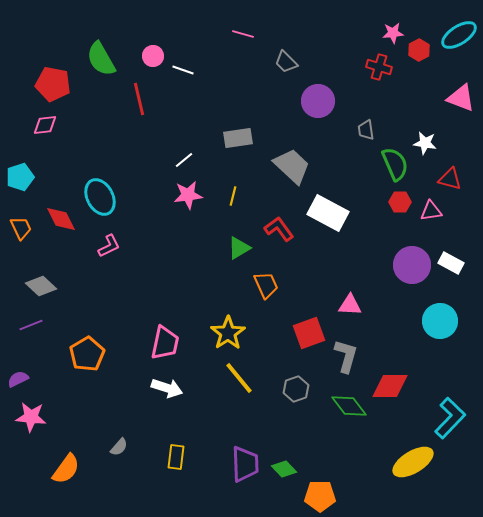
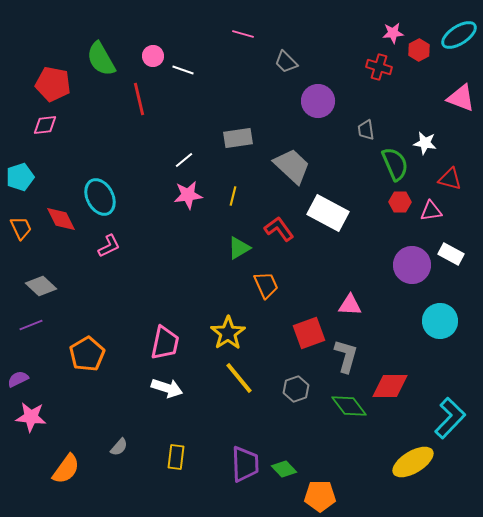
white rectangle at (451, 263): moved 9 px up
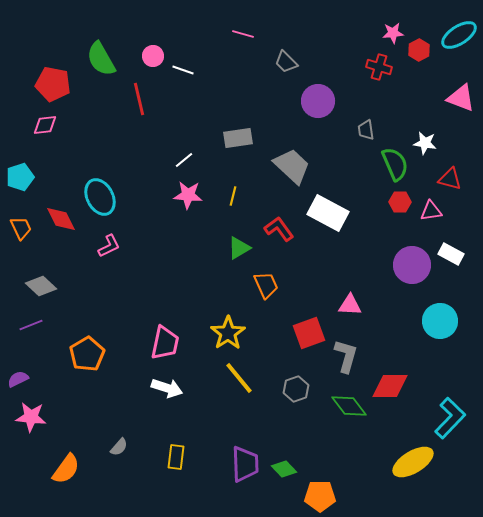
pink star at (188, 195): rotated 12 degrees clockwise
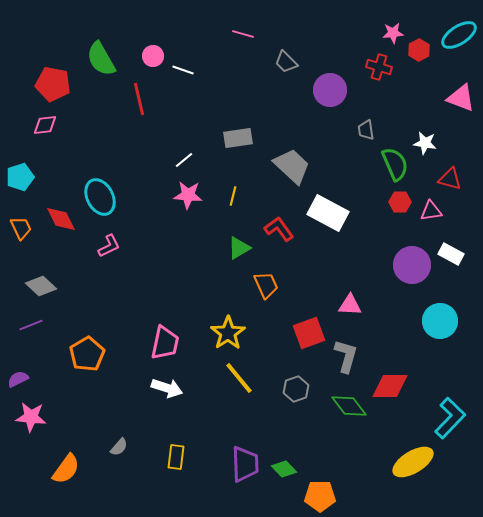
purple circle at (318, 101): moved 12 px right, 11 px up
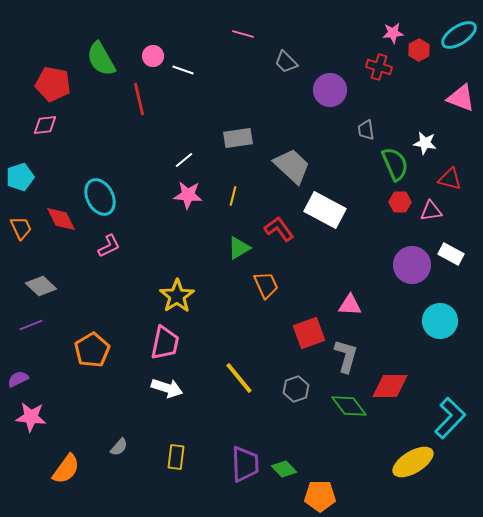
white rectangle at (328, 213): moved 3 px left, 3 px up
yellow star at (228, 333): moved 51 px left, 37 px up
orange pentagon at (87, 354): moved 5 px right, 4 px up
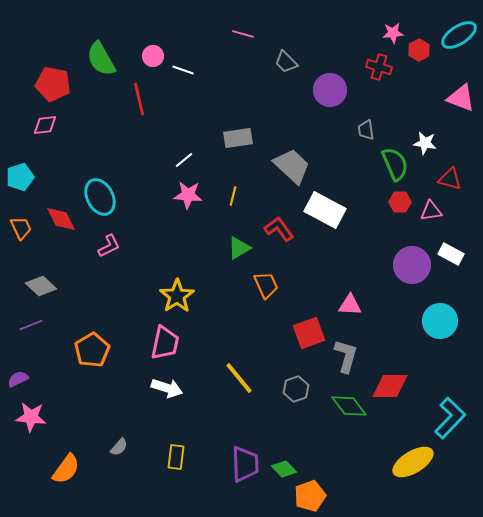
orange pentagon at (320, 496): moved 10 px left; rotated 20 degrees counterclockwise
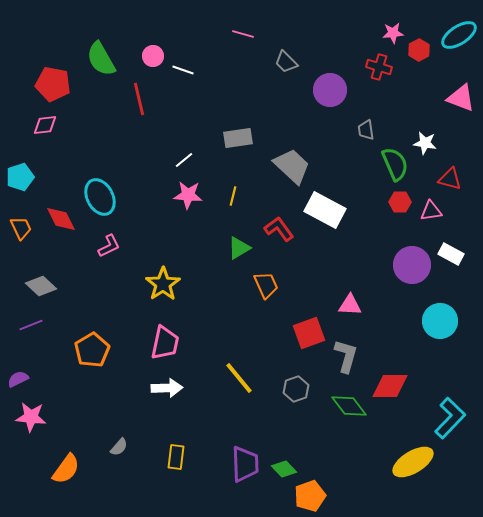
yellow star at (177, 296): moved 14 px left, 12 px up
white arrow at (167, 388): rotated 20 degrees counterclockwise
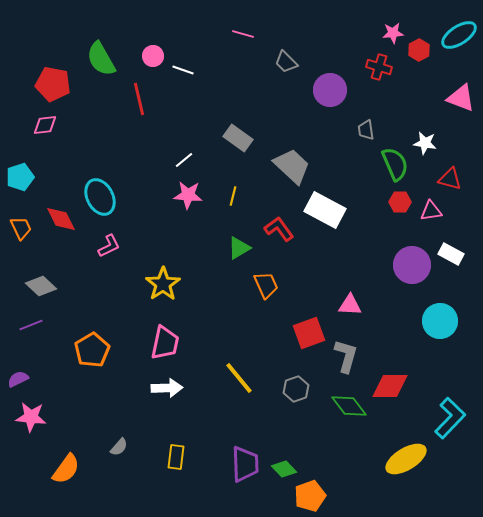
gray rectangle at (238, 138): rotated 44 degrees clockwise
yellow ellipse at (413, 462): moved 7 px left, 3 px up
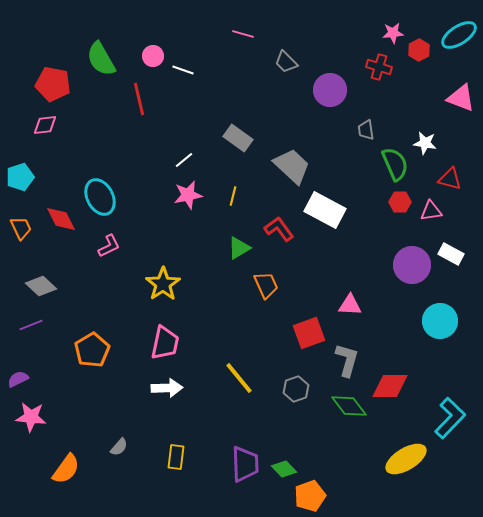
pink star at (188, 195): rotated 16 degrees counterclockwise
gray L-shape at (346, 356): moved 1 px right, 4 px down
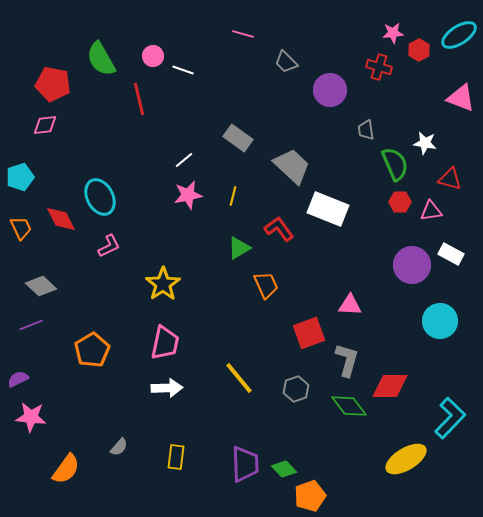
white rectangle at (325, 210): moved 3 px right, 1 px up; rotated 6 degrees counterclockwise
